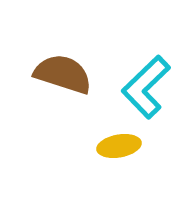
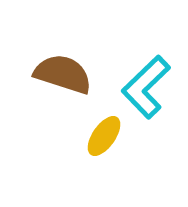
yellow ellipse: moved 15 px left, 10 px up; rotated 45 degrees counterclockwise
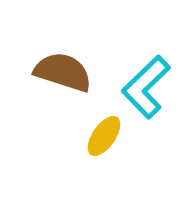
brown semicircle: moved 2 px up
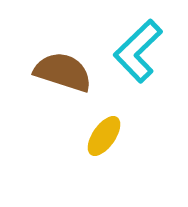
cyan L-shape: moved 8 px left, 36 px up
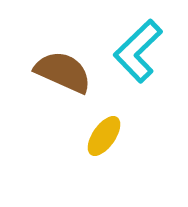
brown semicircle: rotated 6 degrees clockwise
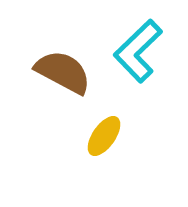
brown semicircle: rotated 4 degrees clockwise
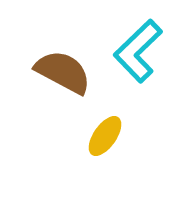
yellow ellipse: moved 1 px right
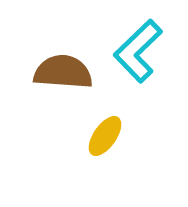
brown semicircle: rotated 24 degrees counterclockwise
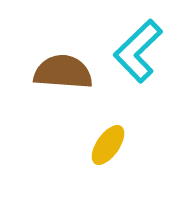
yellow ellipse: moved 3 px right, 9 px down
